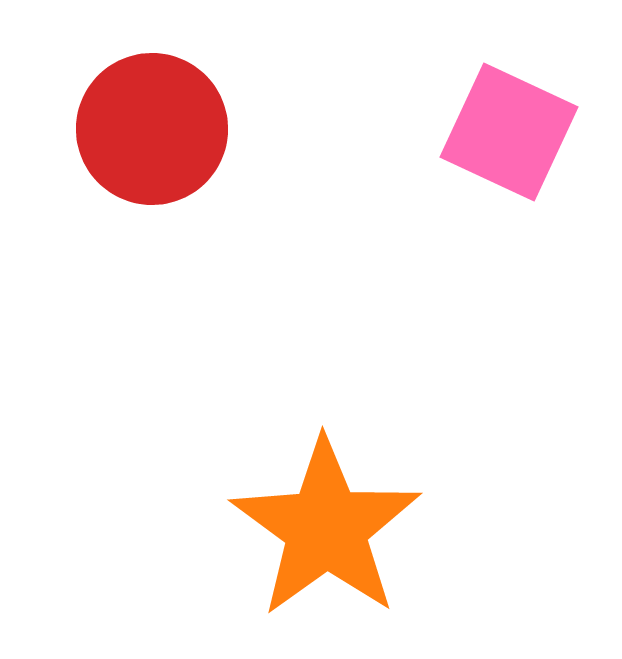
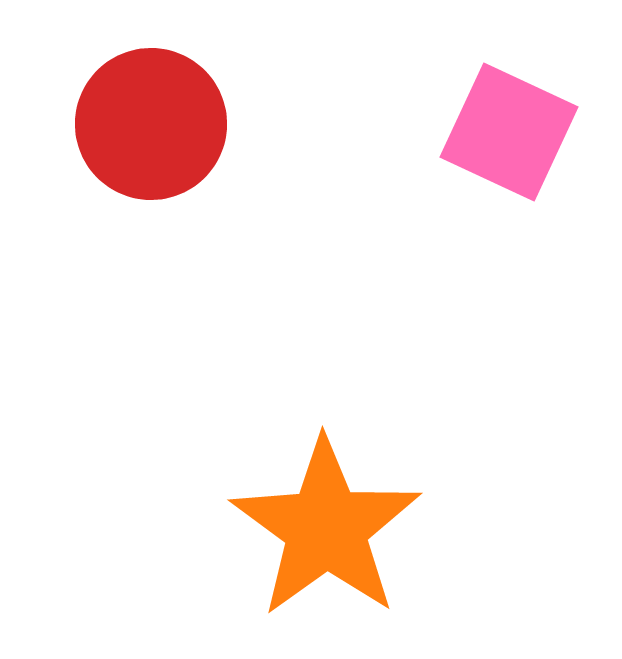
red circle: moved 1 px left, 5 px up
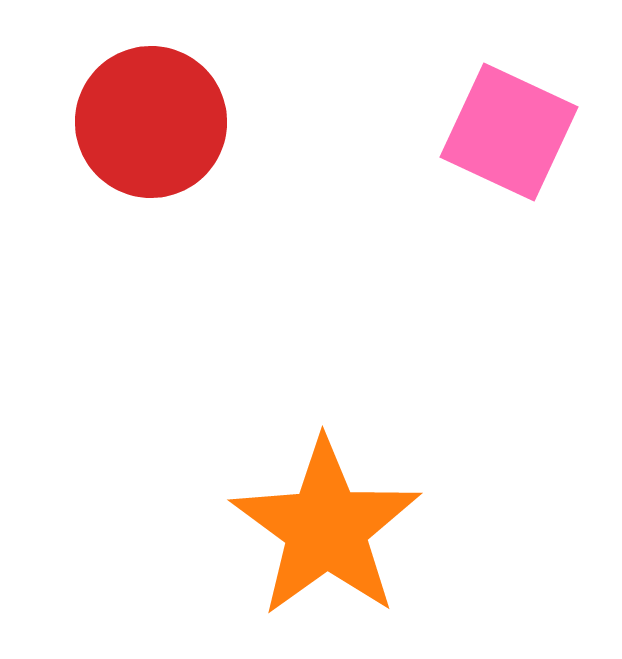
red circle: moved 2 px up
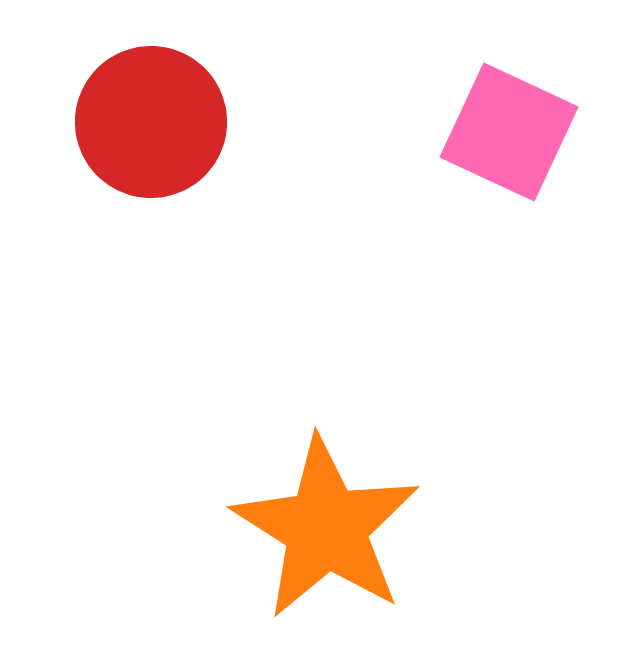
orange star: rotated 4 degrees counterclockwise
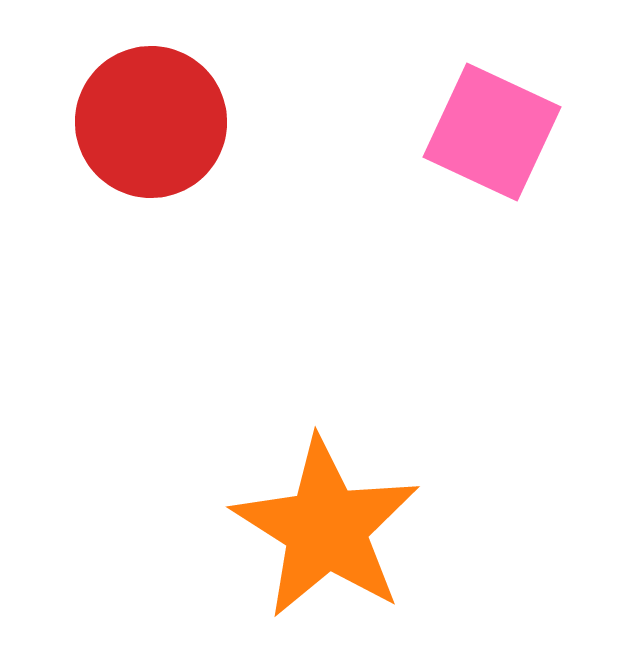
pink square: moved 17 px left
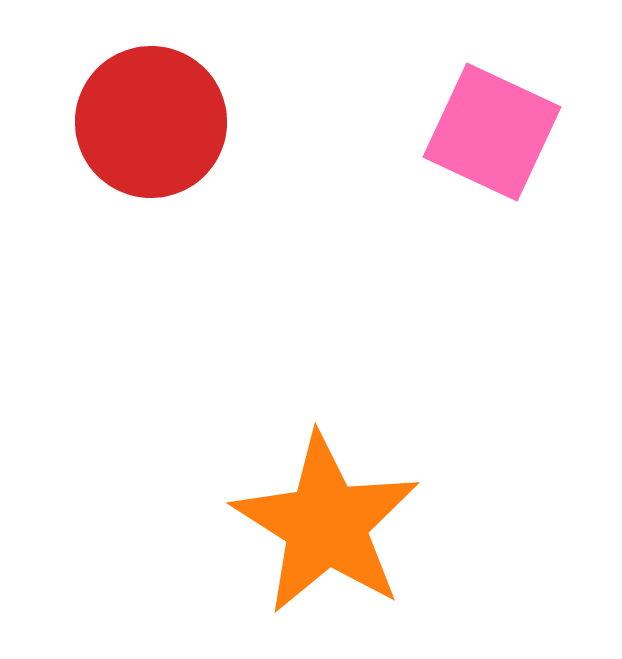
orange star: moved 4 px up
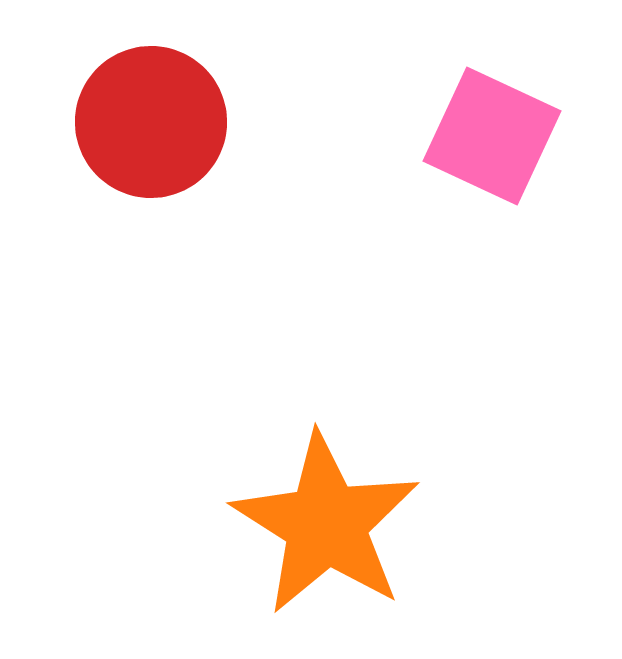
pink square: moved 4 px down
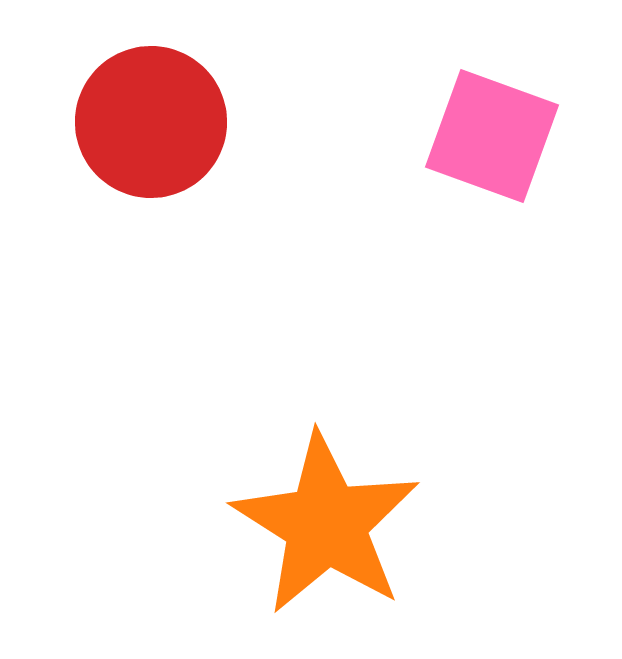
pink square: rotated 5 degrees counterclockwise
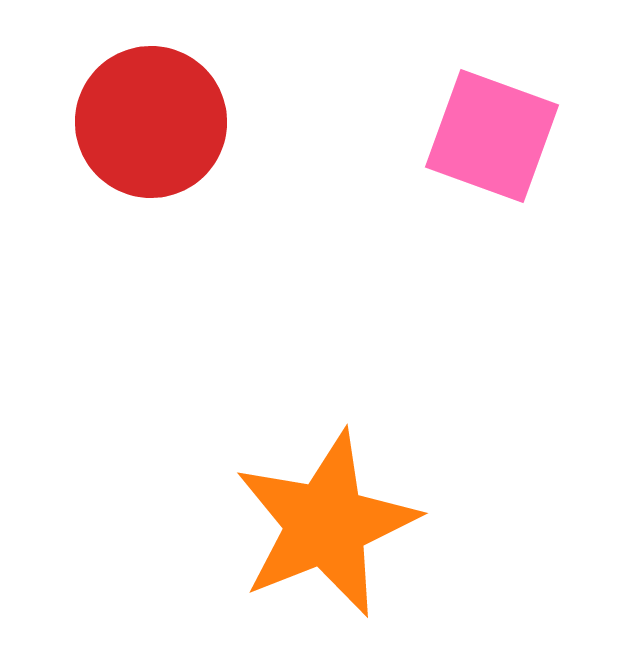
orange star: rotated 18 degrees clockwise
